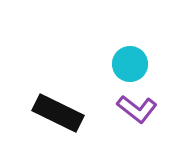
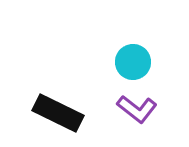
cyan circle: moved 3 px right, 2 px up
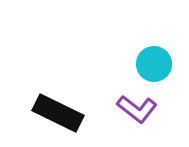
cyan circle: moved 21 px right, 2 px down
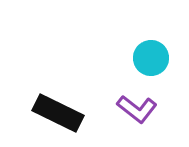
cyan circle: moved 3 px left, 6 px up
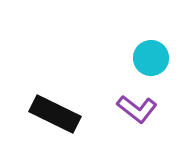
black rectangle: moved 3 px left, 1 px down
